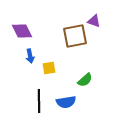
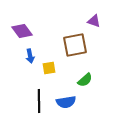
purple diamond: rotated 10 degrees counterclockwise
brown square: moved 9 px down
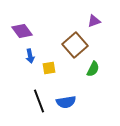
purple triangle: rotated 40 degrees counterclockwise
brown square: rotated 30 degrees counterclockwise
green semicircle: moved 8 px right, 11 px up; rotated 21 degrees counterclockwise
black line: rotated 20 degrees counterclockwise
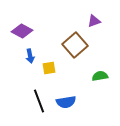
purple diamond: rotated 25 degrees counterclockwise
green semicircle: moved 7 px right, 7 px down; rotated 126 degrees counterclockwise
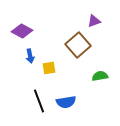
brown square: moved 3 px right
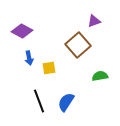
blue arrow: moved 1 px left, 2 px down
blue semicircle: rotated 132 degrees clockwise
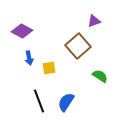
brown square: moved 1 px down
green semicircle: rotated 42 degrees clockwise
